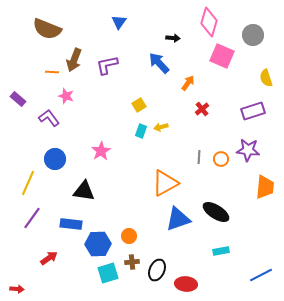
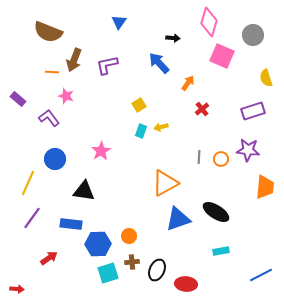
brown semicircle at (47, 29): moved 1 px right, 3 px down
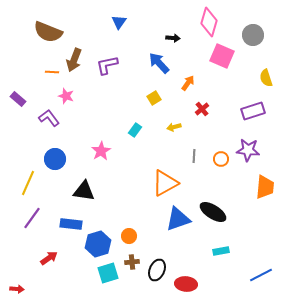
yellow square at (139, 105): moved 15 px right, 7 px up
yellow arrow at (161, 127): moved 13 px right
cyan rectangle at (141, 131): moved 6 px left, 1 px up; rotated 16 degrees clockwise
gray line at (199, 157): moved 5 px left, 1 px up
black ellipse at (216, 212): moved 3 px left
blue hexagon at (98, 244): rotated 15 degrees counterclockwise
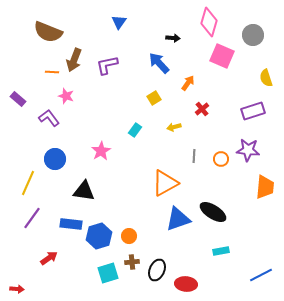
blue hexagon at (98, 244): moved 1 px right, 8 px up
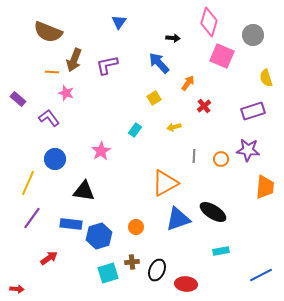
pink star at (66, 96): moved 3 px up
red cross at (202, 109): moved 2 px right, 3 px up
orange circle at (129, 236): moved 7 px right, 9 px up
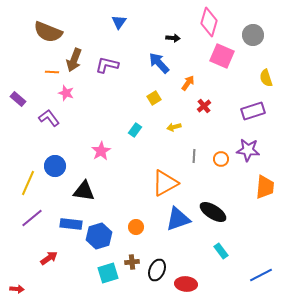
purple L-shape at (107, 65): rotated 25 degrees clockwise
blue circle at (55, 159): moved 7 px down
purple line at (32, 218): rotated 15 degrees clockwise
cyan rectangle at (221, 251): rotated 63 degrees clockwise
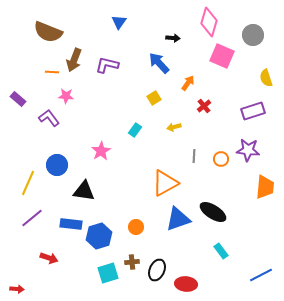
pink star at (66, 93): moved 3 px down; rotated 14 degrees counterclockwise
blue circle at (55, 166): moved 2 px right, 1 px up
red arrow at (49, 258): rotated 54 degrees clockwise
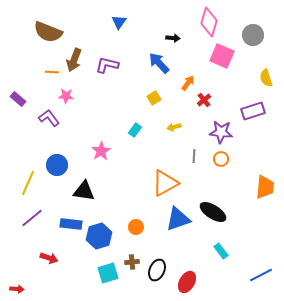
red cross at (204, 106): moved 6 px up
purple star at (248, 150): moved 27 px left, 18 px up
red ellipse at (186, 284): moved 1 px right, 2 px up; rotated 65 degrees counterclockwise
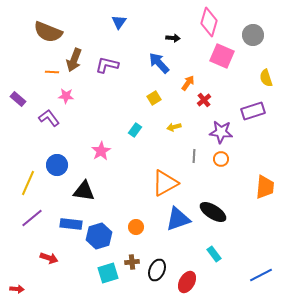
cyan rectangle at (221, 251): moved 7 px left, 3 px down
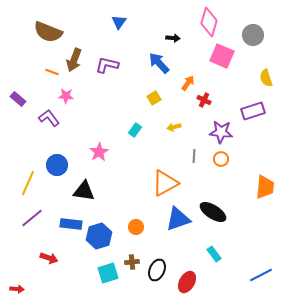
orange line at (52, 72): rotated 16 degrees clockwise
red cross at (204, 100): rotated 24 degrees counterclockwise
pink star at (101, 151): moved 2 px left, 1 px down
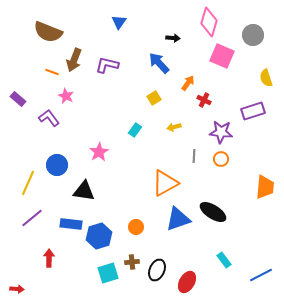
pink star at (66, 96): rotated 21 degrees clockwise
cyan rectangle at (214, 254): moved 10 px right, 6 px down
red arrow at (49, 258): rotated 108 degrees counterclockwise
